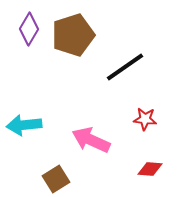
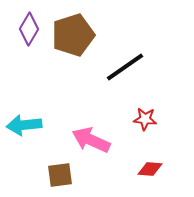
brown square: moved 4 px right, 4 px up; rotated 24 degrees clockwise
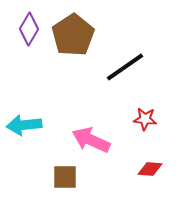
brown pentagon: rotated 15 degrees counterclockwise
brown square: moved 5 px right, 2 px down; rotated 8 degrees clockwise
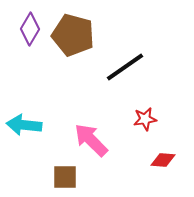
purple diamond: moved 1 px right
brown pentagon: rotated 24 degrees counterclockwise
red star: rotated 15 degrees counterclockwise
cyan arrow: rotated 12 degrees clockwise
pink arrow: rotated 21 degrees clockwise
red diamond: moved 13 px right, 9 px up
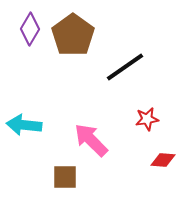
brown pentagon: rotated 21 degrees clockwise
red star: moved 2 px right
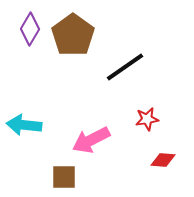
pink arrow: rotated 72 degrees counterclockwise
brown square: moved 1 px left
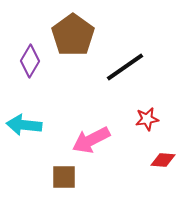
purple diamond: moved 32 px down
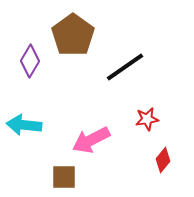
red diamond: rotated 55 degrees counterclockwise
